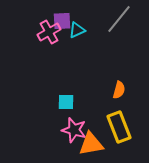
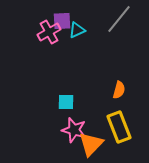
orange triangle: rotated 36 degrees counterclockwise
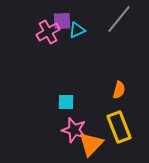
pink cross: moved 1 px left
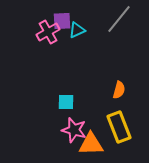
orange triangle: rotated 44 degrees clockwise
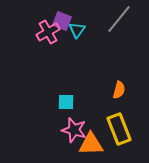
purple square: rotated 24 degrees clockwise
cyan triangle: rotated 30 degrees counterclockwise
yellow rectangle: moved 2 px down
